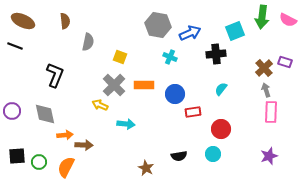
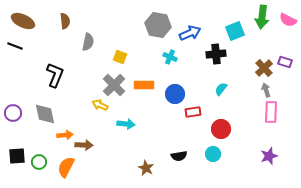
purple circle: moved 1 px right, 2 px down
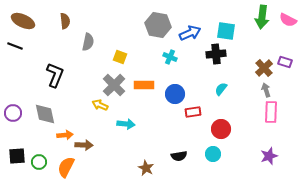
cyan square: moved 9 px left; rotated 30 degrees clockwise
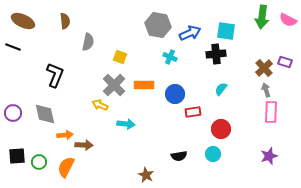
black line: moved 2 px left, 1 px down
brown star: moved 7 px down
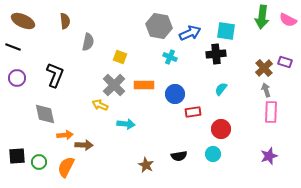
gray hexagon: moved 1 px right, 1 px down
purple circle: moved 4 px right, 35 px up
brown star: moved 10 px up
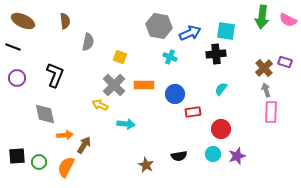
brown arrow: rotated 60 degrees counterclockwise
purple star: moved 32 px left
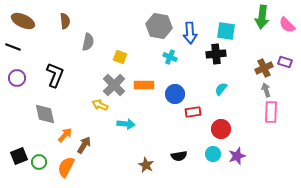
pink semicircle: moved 1 px left, 5 px down; rotated 18 degrees clockwise
blue arrow: rotated 110 degrees clockwise
brown cross: rotated 18 degrees clockwise
orange arrow: rotated 42 degrees counterclockwise
black square: moved 2 px right; rotated 18 degrees counterclockwise
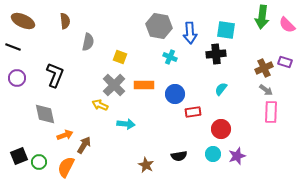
cyan square: moved 1 px up
gray arrow: rotated 144 degrees clockwise
orange arrow: rotated 28 degrees clockwise
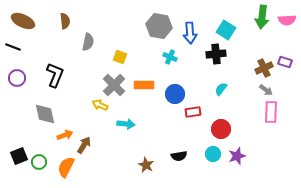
pink semicircle: moved 5 px up; rotated 48 degrees counterclockwise
cyan square: rotated 24 degrees clockwise
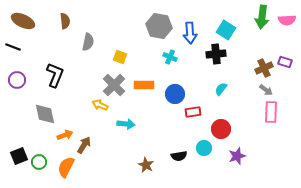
purple circle: moved 2 px down
cyan circle: moved 9 px left, 6 px up
